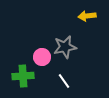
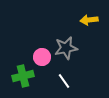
yellow arrow: moved 2 px right, 4 px down
gray star: moved 1 px right, 1 px down
green cross: rotated 10 degrees counterclockwise
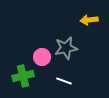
white line: rotated 35 degrees counterclockwise
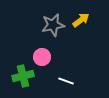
yellow arrow: moved 8 px left; rotated 150 degrees clockwise
gray star: moved 13 px left, 23 px up
white line: moved 2 px right
